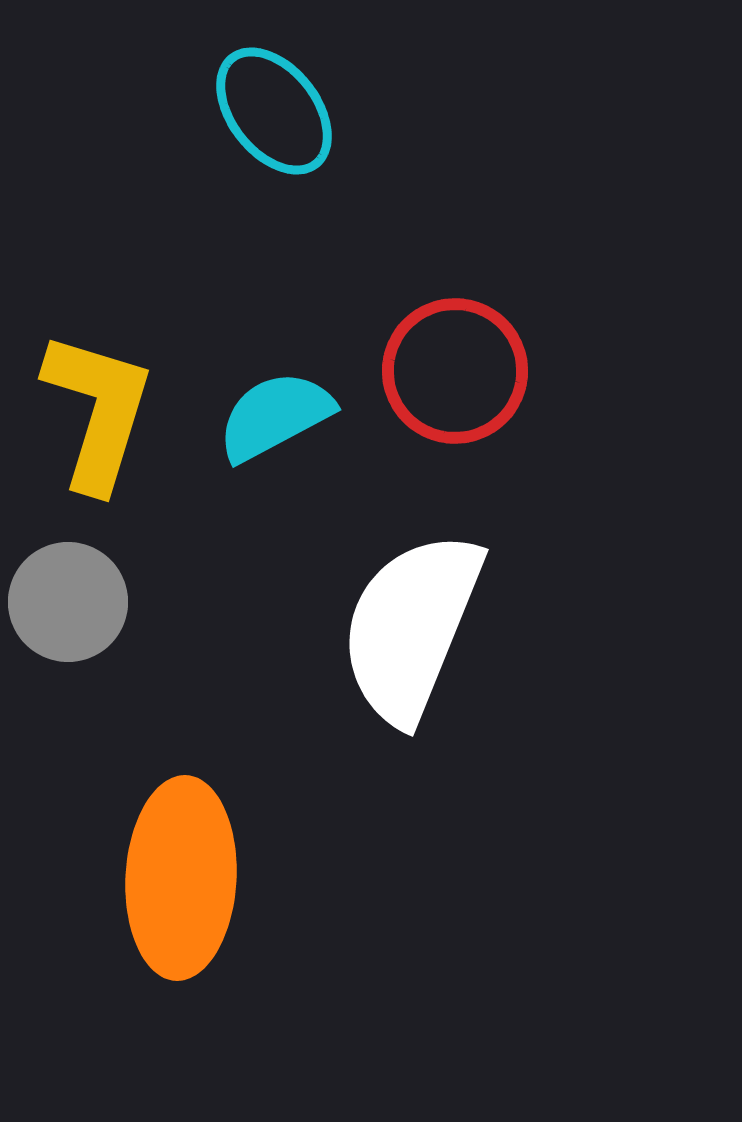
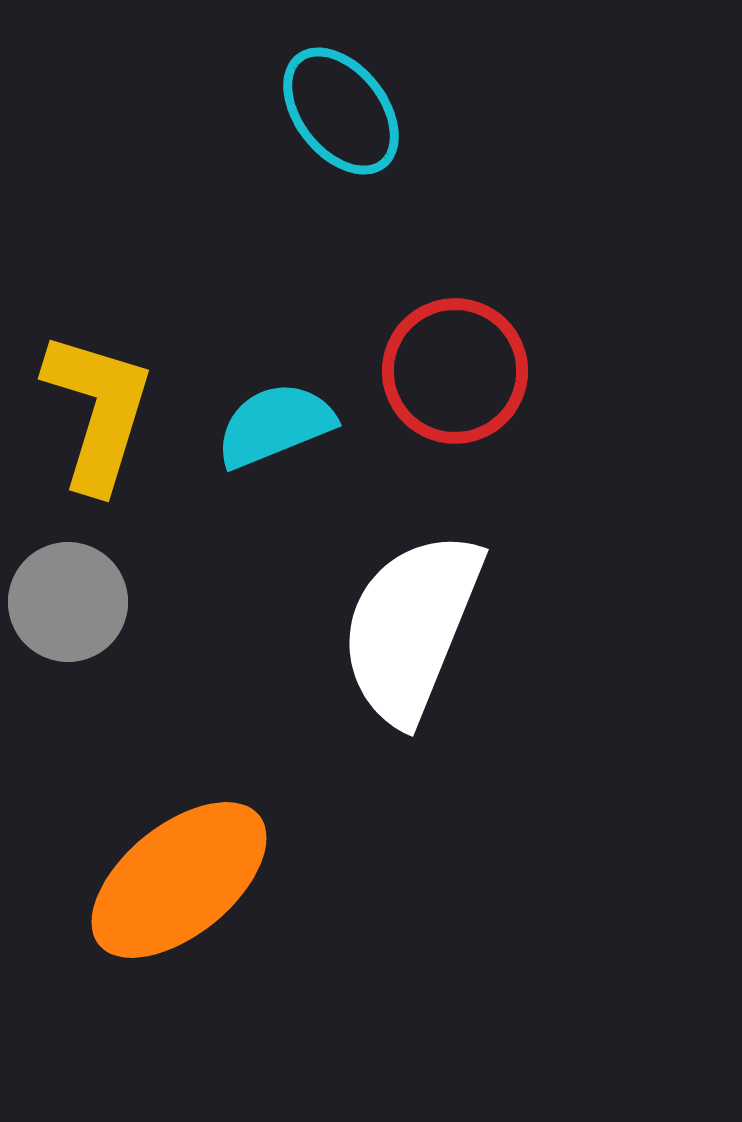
cyan ellipse: moved 67 px right
cyan semicircle: moved 9 px down; rotated 6 degrees clockwise
orange ellipse: moved 2 px left, 2 px down; rotated 48 degrees clockwise
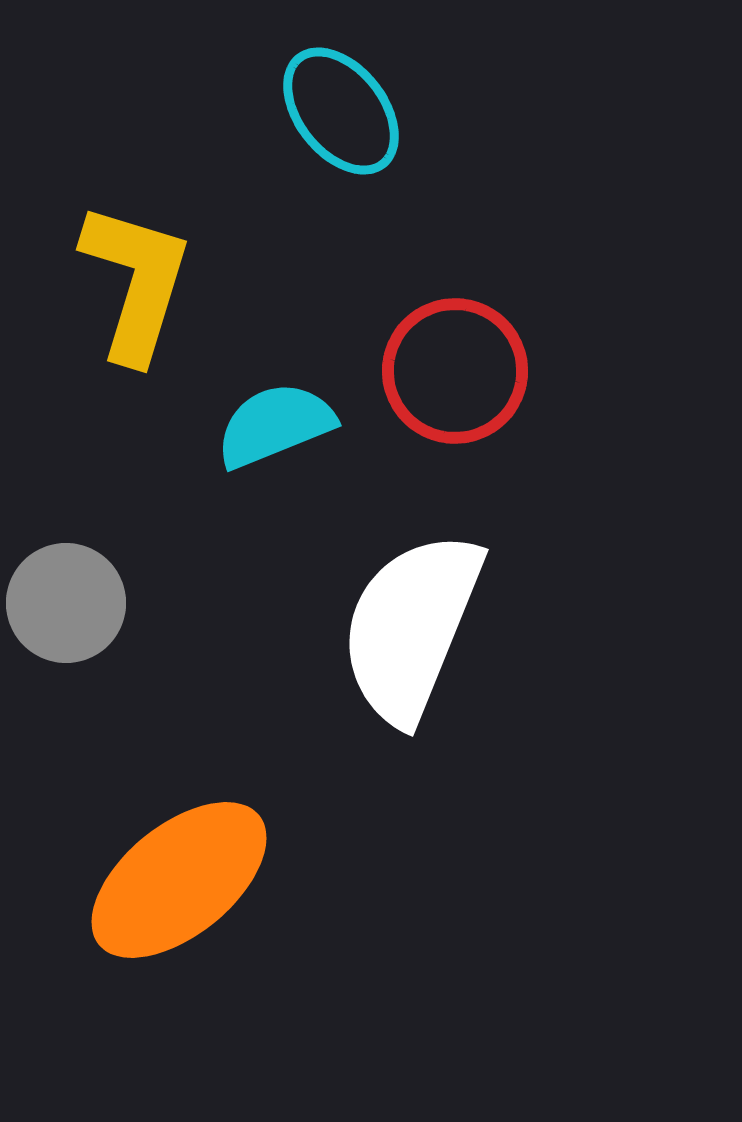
yellow L-shape: moved 38 px right, 129 px up
gray circle: moved 2 px left, 1 px down
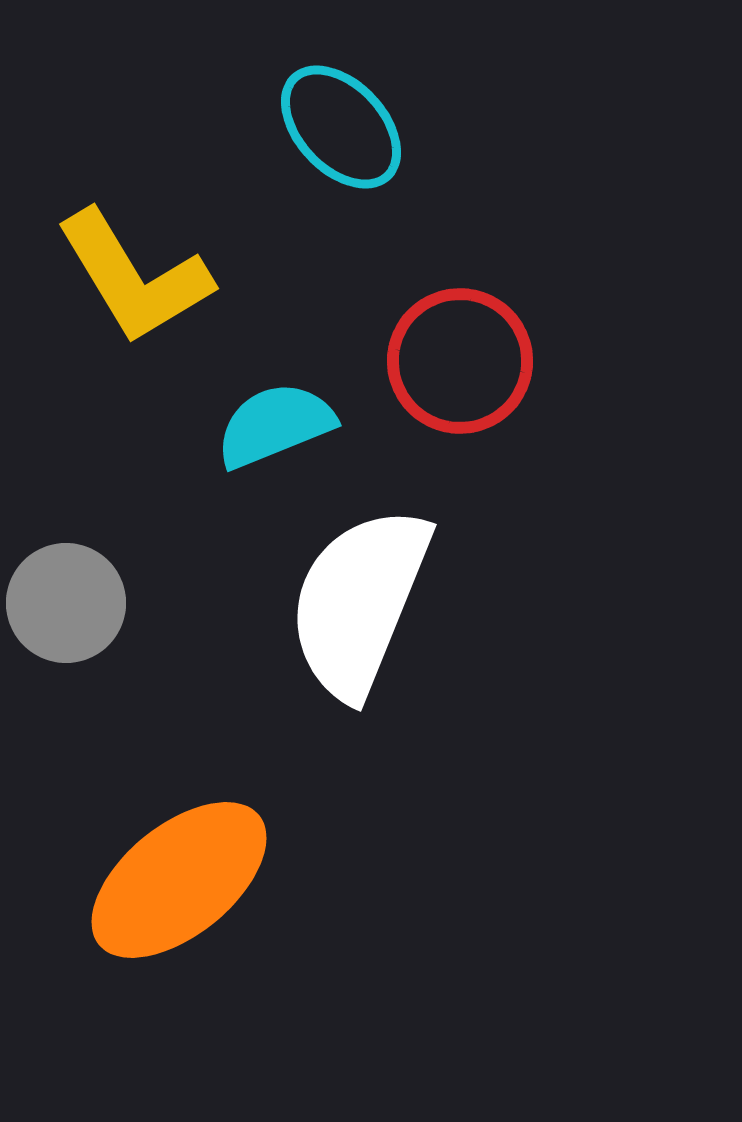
cyan ellipse: moved 16 px down; rotated 5 degrees counterclockwise
yellow L-shape: moved 2 px left, 5 px up; rotated 132 degrees clockwise
red circle: moved 5 px right, 10 px up
white semicircle: moved 52 px left, 25 px up
